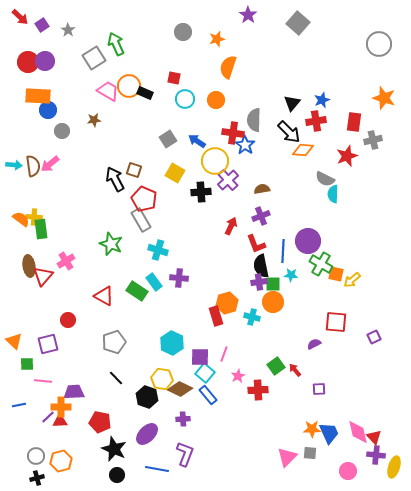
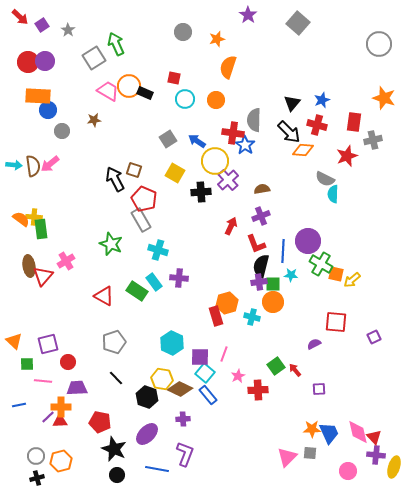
red cross at (316, 121): moved 1 px right, 4 px down; rotated 24 degrees clockwise
black semicircle at (261, 266): rotated 25 degrees clockwise
red circle at (68, 320): moved 42 px down
purple trapezoid at (74, 392): moved 3 px right, 4 px up
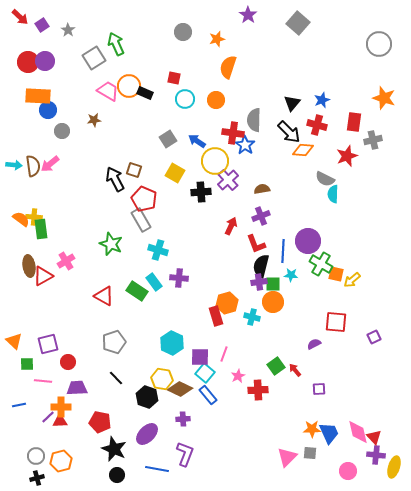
red triangle at (43, 276): rotated 20 degrees clockwise
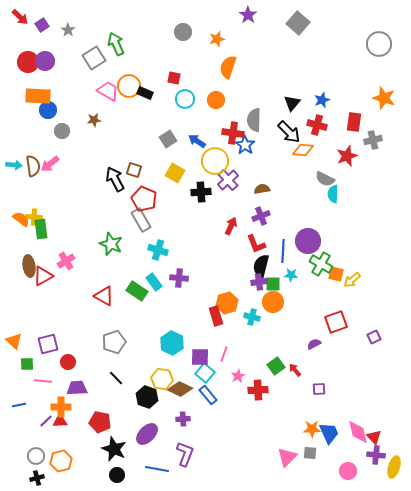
red square at (336, 322): rotated 25 degrees counterclockwise
purple line at (48, 417): moved 2 px left, 4 px down
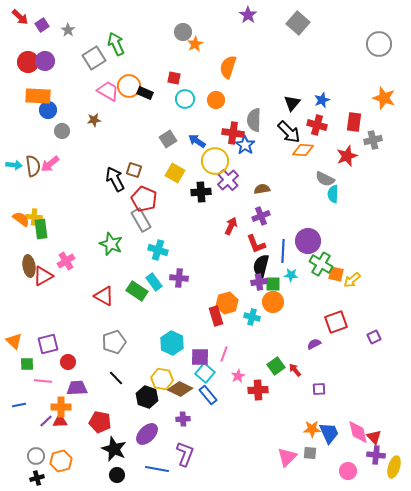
orange star at (217, 39): moved 22 px left, 5 px down; rotated 14 degrees counterclockwise
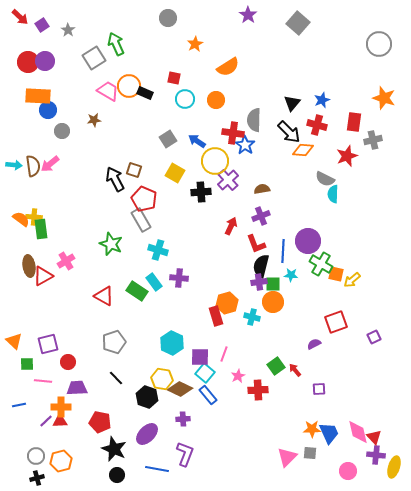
gray circle at (183, 32): moved 15 px left, 14 px up
orange semicircle at (228, 67): rotated 140 degrees counterclockwise
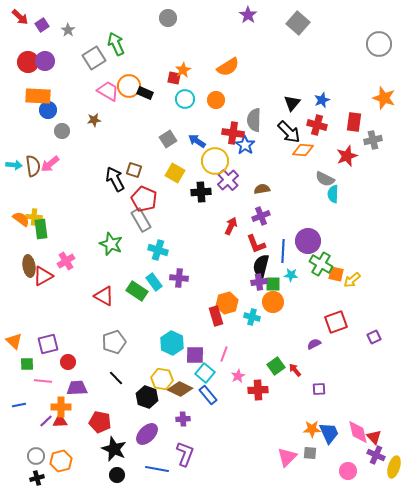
orange star at (195, 44): moved 12 px left, 26 px down
purple square at (200, 357): moved 5 px left, 2 px up
purple cross at (376, 455): rotated 18 degrees clockwise
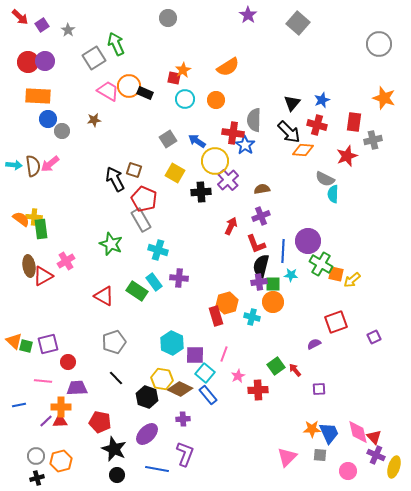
blue circle at (48, 110): moved 9 px down
green square at (27, 364): moved 1 px left, 18 px up; rotated 16 degrees clockwise
gray square at (310, 453): moved 10 px right, 2 px down
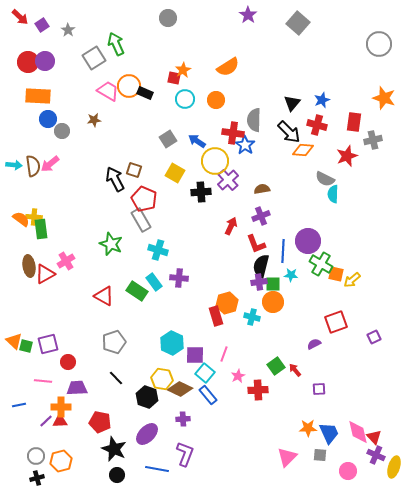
red triangle at (43, 276): moved 2 px right, 2 px up
orange star at (312, 429): moved 4 px left, 1 px up
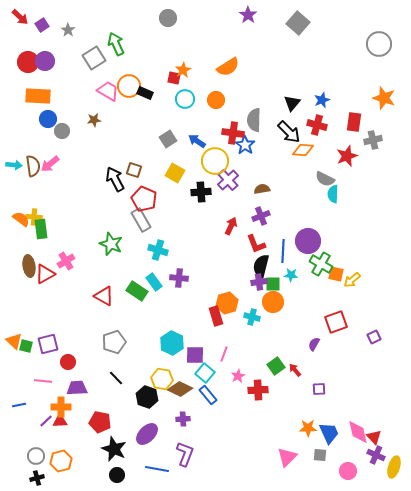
purple semicircle at (314, 344): rotated 32 degrees counterclockwise
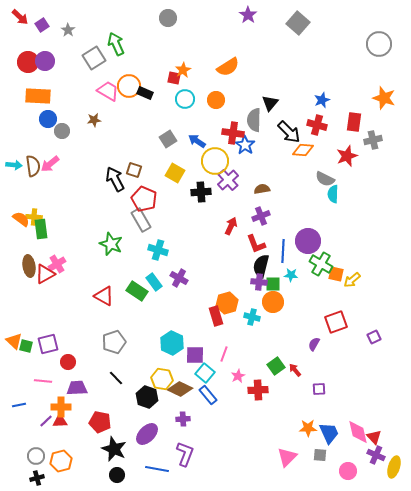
black triangle at (292, 103): moved 22 px left
pink cross at (66, 261): moved 9 px left, 3 px down
purple cross at (179, 278): rotated 24 degrees clockwise
purple cross at (259, 282): rotated 14 degrees clockwise
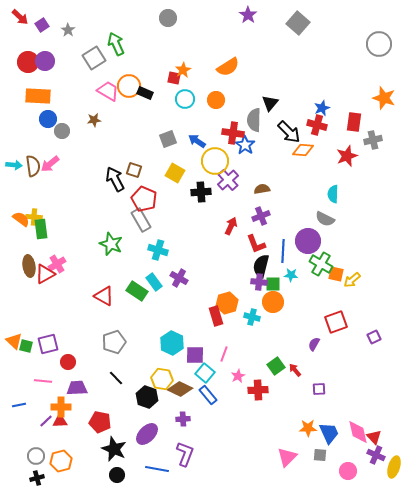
blue star at (322, 100): moved 8 px down
gray square at (168, 139): rotated 12 degrees clockwise
gray semicircle at (325, 179): moved 40 px down
